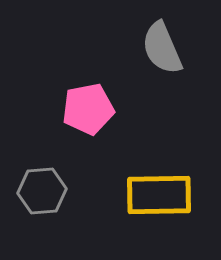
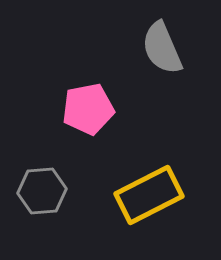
yellow rectangle: moved 10 px left; rotated 26 degrees counterclockwise
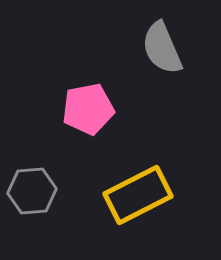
gray hexagon: moved 10 px left
yellow rectangle: moved 11 px left
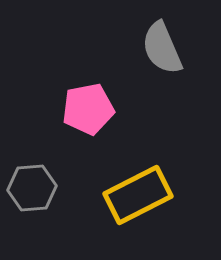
gray hexagon: moved 3 px up
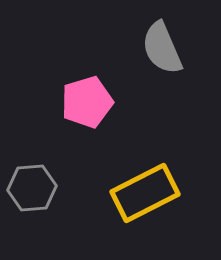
pink pentagon: moved 1 px left, 7 px up; rotated 6 degrees counterclockwise
yellow rectangle: moved 7 px right, 2 px up
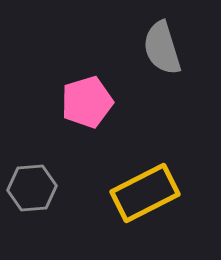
gray semicircle: rotated 6 degrees clockwise
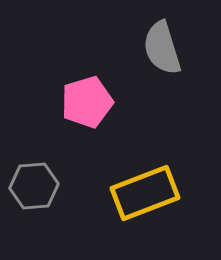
gray hexagon: moved 2 px right, 2 px up
yellow rectangle: rotated 6 degrees clockwise
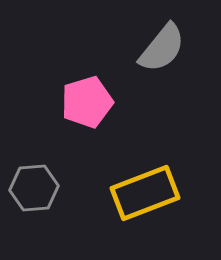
gray semicircle: rotated 124 degrees counterclockwise
gray hexagon: moved 2 px down
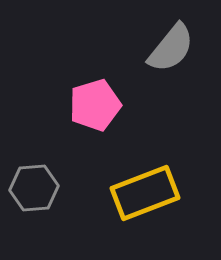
gray semicircle: moved 9 px right
pink pentagon: moved 8 px right, 3 px down
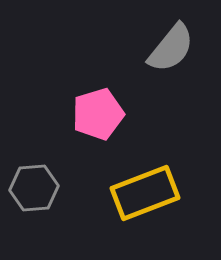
pink pentagon: moved 3 px right, 9 px down
